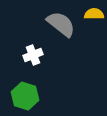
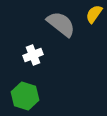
yellow semicircle: rotated 54 degrees counterclockwise
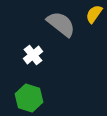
white cross: rotated 18 degrees counterclockwise
green hexagon: moved 4 px right, 2 px down
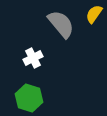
gray semicircle: rotated 12 degrees clockwise
white cross: moved 3 px down; rotated 12 degrees clockwise
